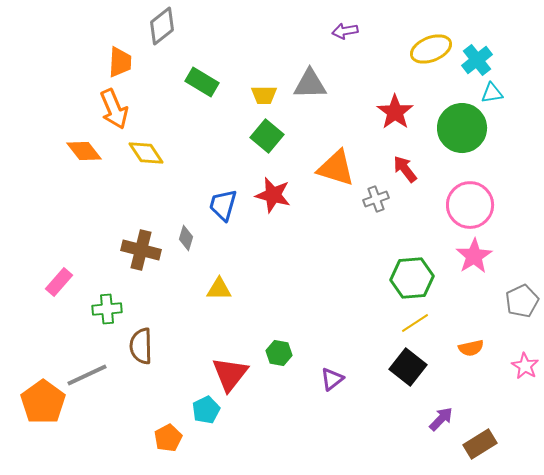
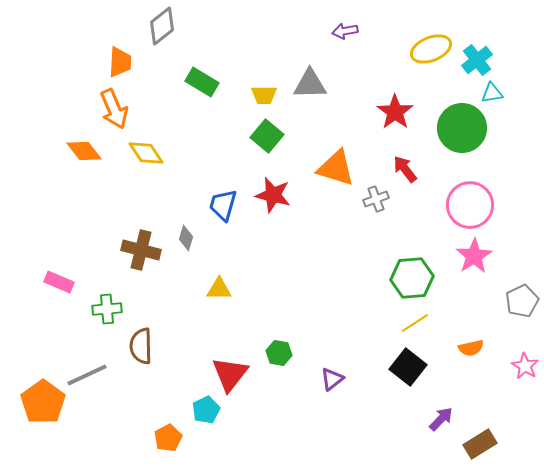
pink rectangle at (59, 282): rotated 72 degrees clockwise
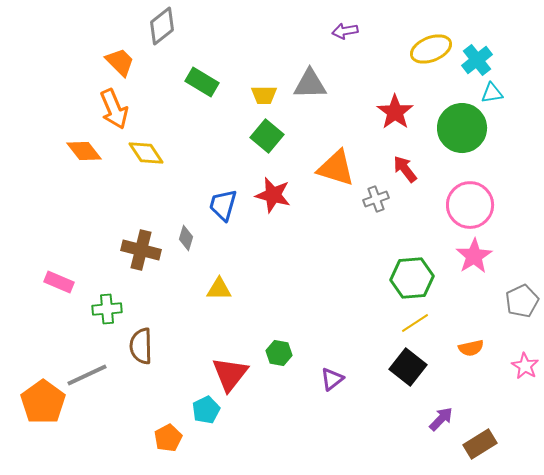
orange trapezoid at (120, 62): rotated 48 degrees counterclockwise
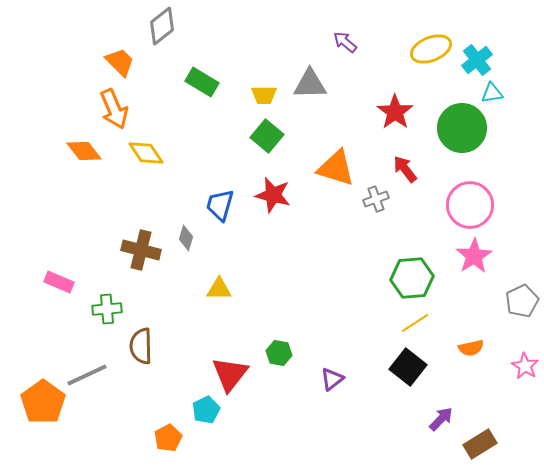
purple arrow at (345, 31): moved 11 px down; rotated 50 degrees clockwise
blue trapezoid at (223, 205): moved 3 px left
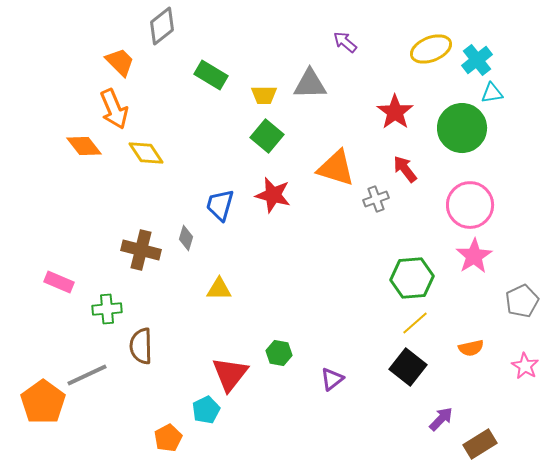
green rectangle at (202, 82): moved 9 px right, 7 px up
orange diamond at (84, 151): moved 5 px up
yellow line at (415, 323): rotated 8 degrees counterclockwise
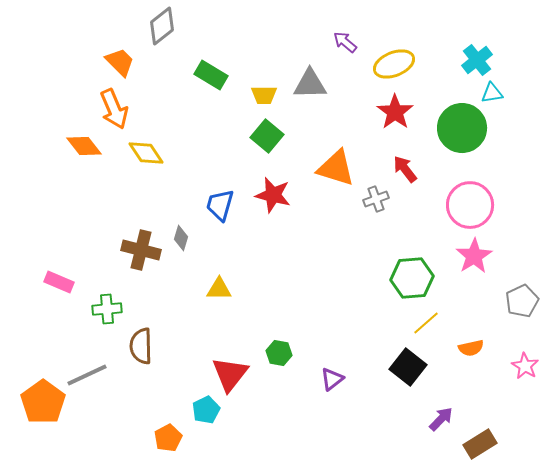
yellow ellipse at (431, 49): moved 37 px left, 15 px down
gray diamond at (186, 238): moved 5 px left
yellow line at (415, 323): moved 11 px right
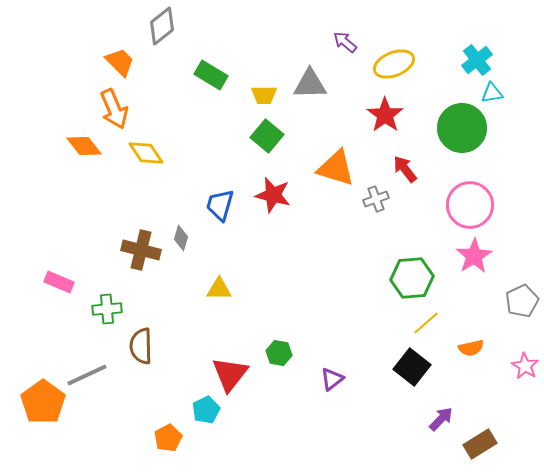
red star at (395, 112): moved 10 px left, 3 px down
black square at (408, 367): moved 4 px right
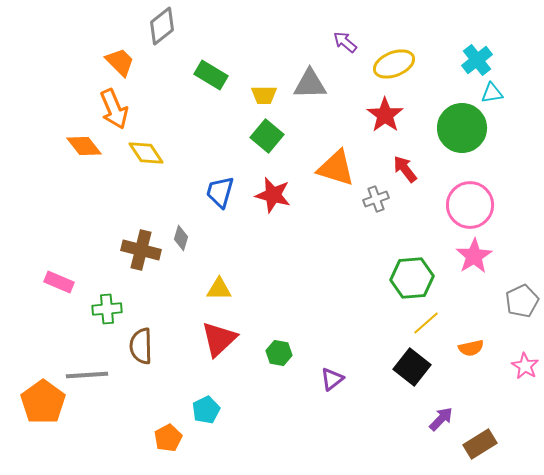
blue trapezoid at (220, 205): moved 13 px up
red triangle at (230, 374): moved 11 px left, 35 px up; rotated 9 degrees clockwise
gray line at (87, 375): rotated 21 degrees clockwise
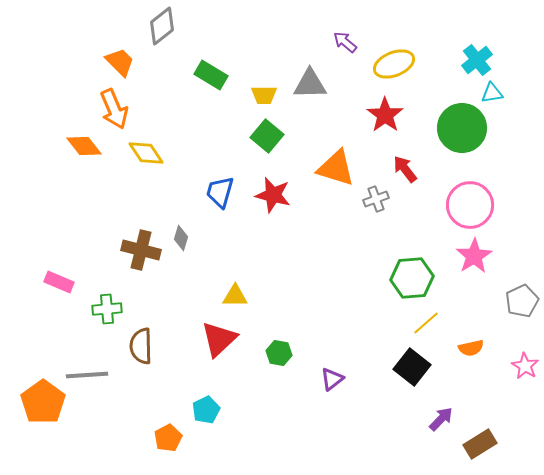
yellow triangle at (219, 289): moved 16 px right, 7 px down
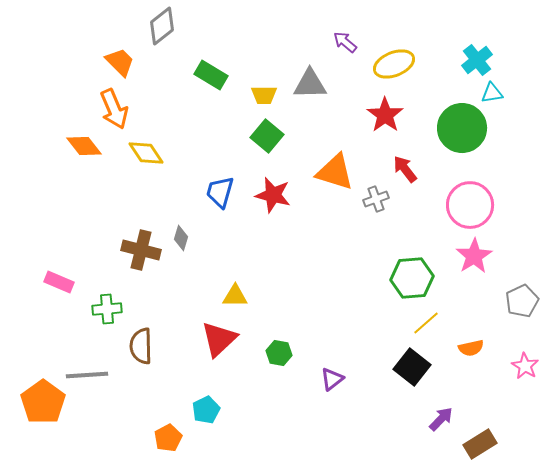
orange triangle at (336, 168): moved 1 px left, 4 px down
